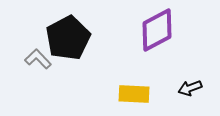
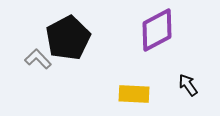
black arrow: moved 2 px left, 3 px up; rotated 75 degrees clockwise
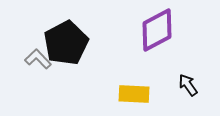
black pentagon: moved 2 px left, 5 px down
